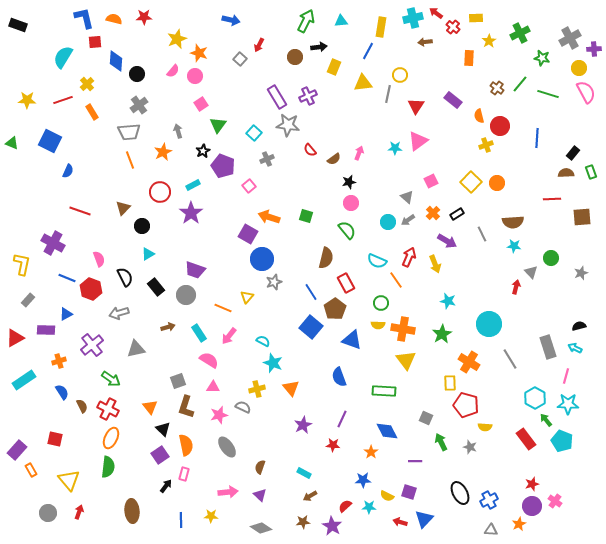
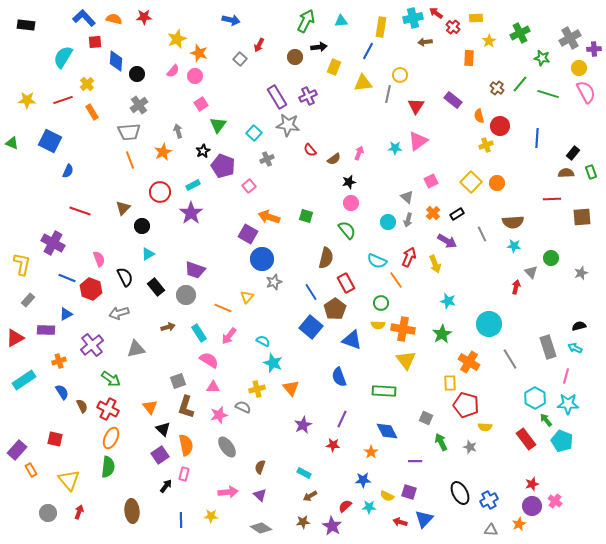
blue L-shape at (84, 18): rotated 30 degrees counterclockwise
black rectangle at (18, 25): moved 8 px right; rotated 12 degrees counterclockwise
gray arrow at (408, 220): rotated 40 degrees counterclockwise
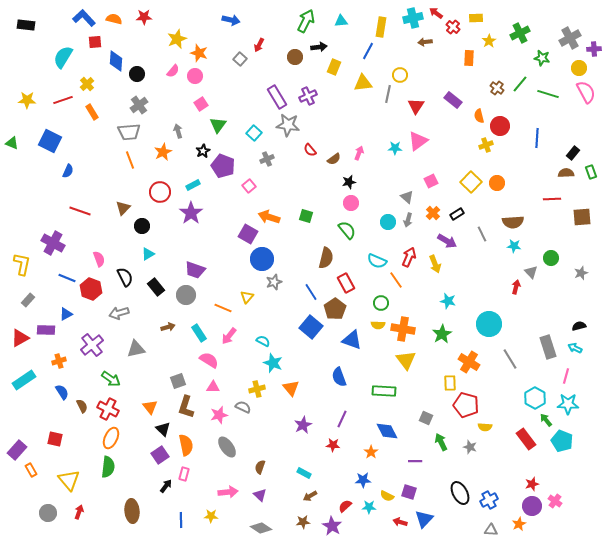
red triangle at (15, 338): moved 5 px right
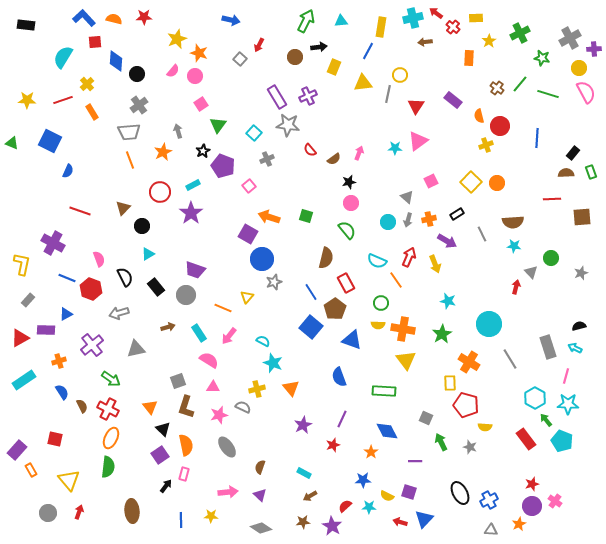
orange cross at (433, 213): moved 4 px left, 6 px down; rotated 32 degrees clockwise
red star at (333, 445): rotated 24 degrees counterclockwise
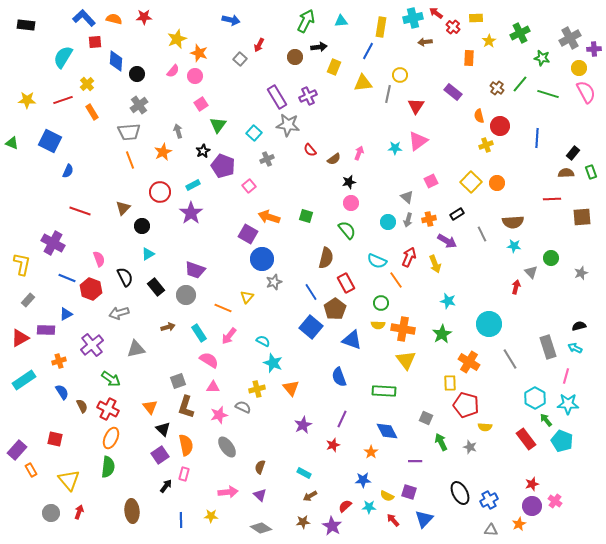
purple rectangle at (453, 100): moved 8 px up
gray circle at (48, 513): moved 3 px right
red arrow at (400, 522): moved 7 px left, 2 px up; rotated 32 degrees clockwise
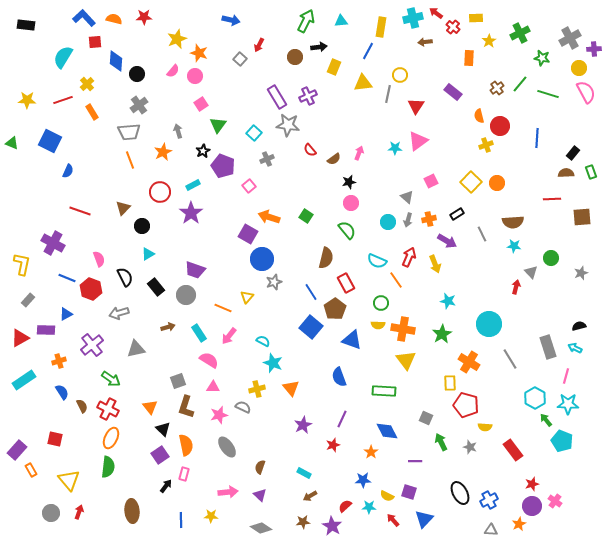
brown cross at (497, 88): rotated 16 degrees clockwise
green square at (306, 216): rotated 16 degrees clockwise
red rectangle at (526, 439): moved 13 px left, 11 px down
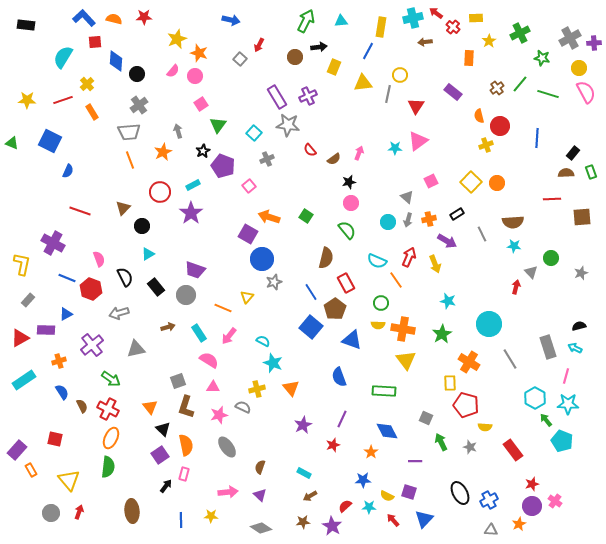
purple cross at (594, 49): moved 6 px up
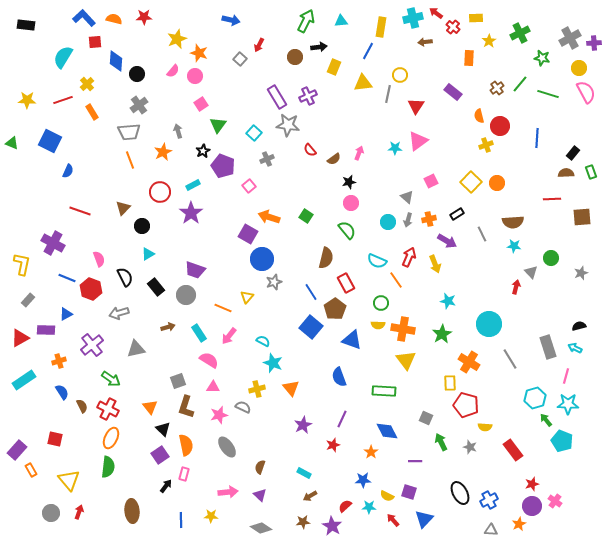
cyan hexagon at (535, 398): rotated 15 degrees clockwise
